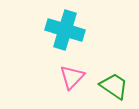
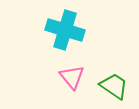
pink triangle: rotated 24 degrees counterclockwise
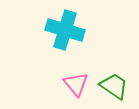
pink triangle: moved 4 px right, 7 px down
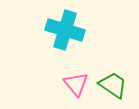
green trapezoid: moved 1 px left, 1 px up
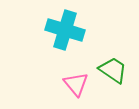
green trapezoid: moved 15 px up
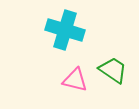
pink triangle: moved 1 px left, 4 px up; rotated 36 degrees counterclockwise
